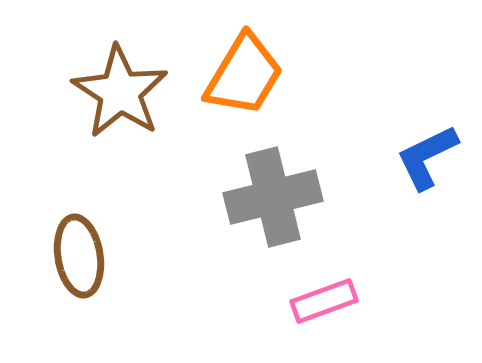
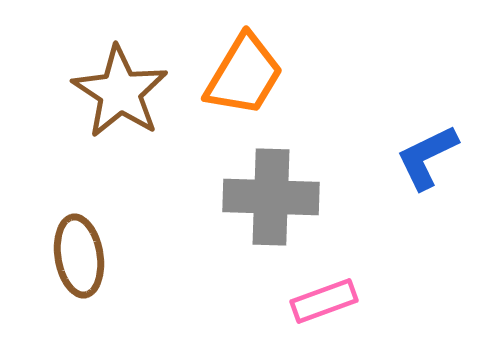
gray cross: moved 2 px left; rotated 16 degrees clockwise
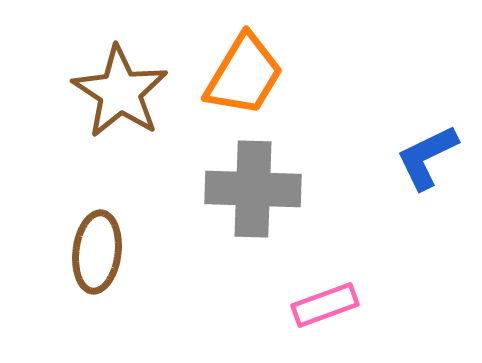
gray cross: moved 18 px left, 8 px up
brown ellipse: moved 18 px right, 4 px up; rotated 16 degrees clockwise
pink rectangle: moved 1 px right, 4 px down
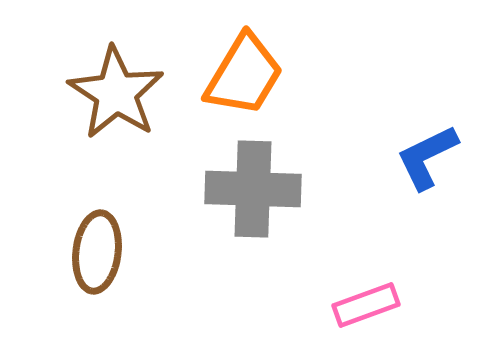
brown star: moved 4 px left, 1 px down
pink rectangle: moved 41 px right
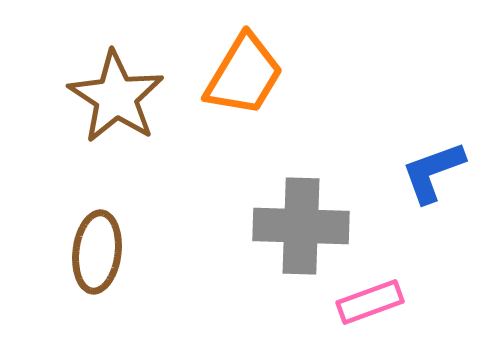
brown star: moved 4 px down
blue L-shape: moved 6 px right, 15 px down; rotated 6 degrees clockwise
gray cross: moved 48 px right, 37 px down
pink rectangle: moved 4 px right, 3 px up
